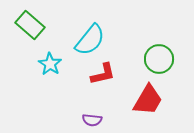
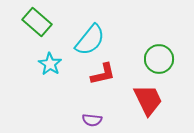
green rectangle: moved 7 px right, 3 px up
red trapezoid: rotated 56 degrees counterclockwise
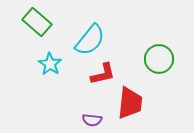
red trapezoid: moved 18 px left, 3 px down; rotated 32 degrees clockwise
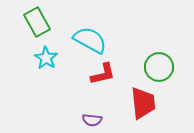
green rectangle: rotated 20 degrees clockwise
cyan semicircle: rotated 100 degrees counterclockwise
green circle: moved 8 px down
cyan star: moved 4 px left, 6 px up
red trapezoid: moved 13 px right; rotated 12 degrees counterclockwise
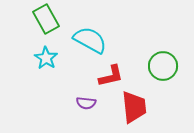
green rectangle: moved 9 px right, 3 px up
green circle: moved 4 px right, 1 px up
red L-shape: moved 8 px right, 2 px down
red trapezoid: moved 9 px left, 4 px down
purple semicircle: moved 6 px left, 17 px up
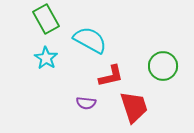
red trapezoid: rotated 12 degrees counterclockwise
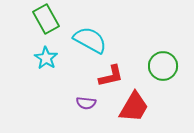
red trapezoid: rotated 48 degrees clockwise
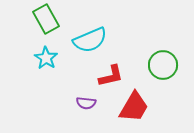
cyan semicircle: rotated 128 degrees clockwise
green circle: moved 1 px up
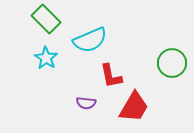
green rectangle: rotated 16 degrees counterclockwise
green circle: moved 9 px right, 2 px up
red L-shape: rotated 92 degrees clockwise
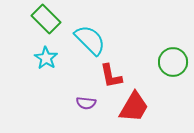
cyan semicircle: rotated 112 degrees counterclockwise
green circle: moved 1 px right, 1 px up
